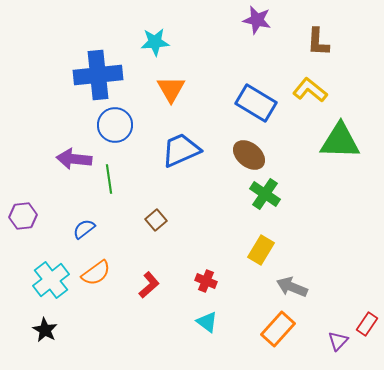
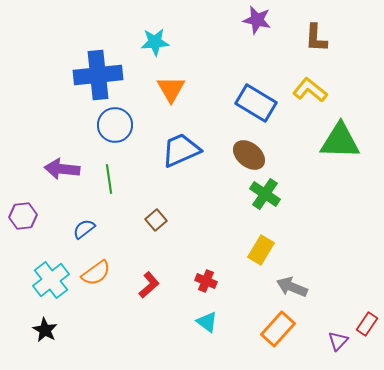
brown L-shape: moved 2 px left, 4 px up
purple arrow: moved 12 px left, 10 px down
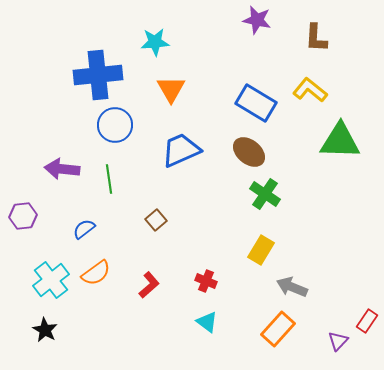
brown ellipse: moved 3 px up
red rectangle: moved 3 px up
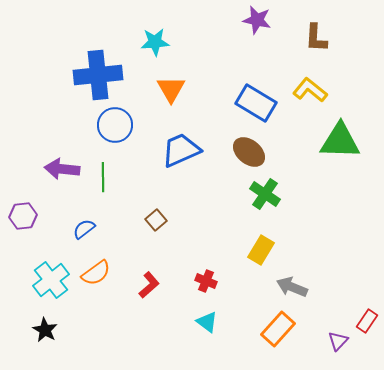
green line: moved 6 px left, 2 px up; rotated 8 degrees clockwise
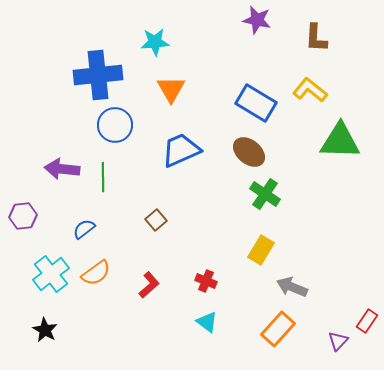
cyan cross: moved 6 px up
